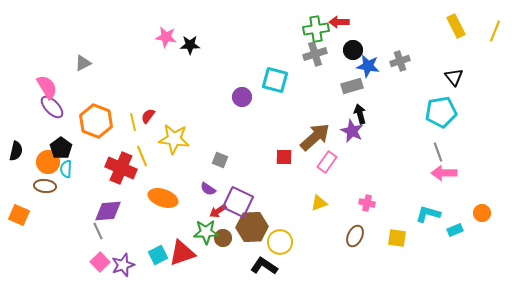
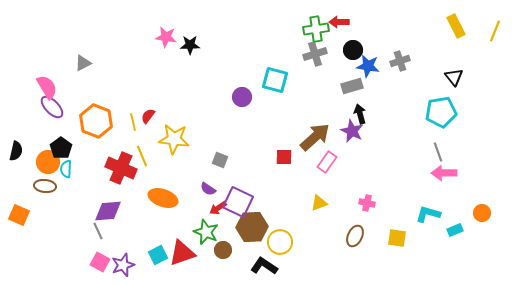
red arrow at (218, 211): moved 3 px up
green star at (206, 232): rotated 25 degrees clockwise
brown circle at (223, 238): moved 12 px down
pink square at (100, 262): rotated 18 degrees counterclockwise
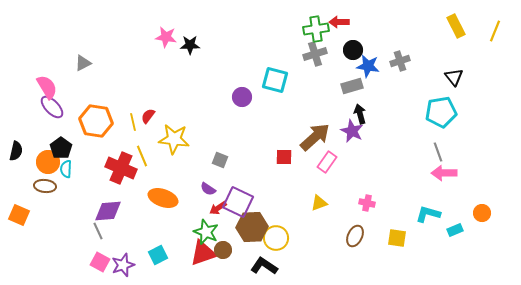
orange hexagon at (96, 121): rotated 12 degrees counterclockwise
yellow circle at (280, 242): moved 4 px left, 4 px up
red triangle at (182, 253): moved 21 px right
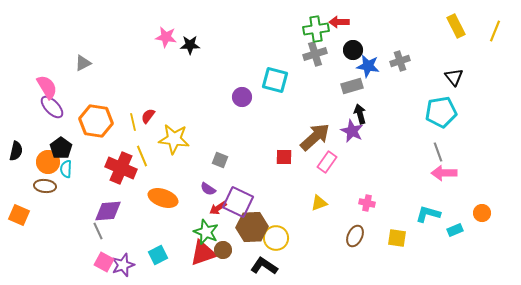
pink square at (100, 262): moved 4 px right
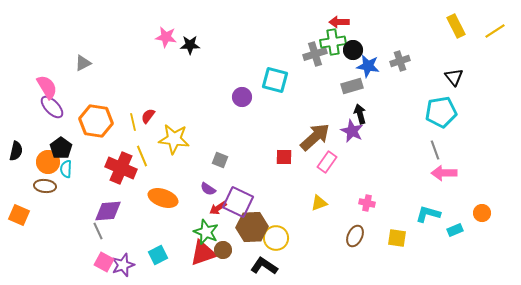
green cross at (316, 29): moved 17 px right, 13 px down
yellow line at (495, 31): rotated 35 degrees clockwise
gray line at (438, 152): moved 3 px left, 2 px up
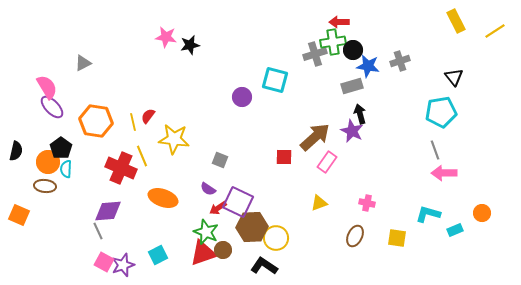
yellow rectangle at (456, 26): moved 5 px up
black star at (190, 45): rotated 12 degrees counterclockwise
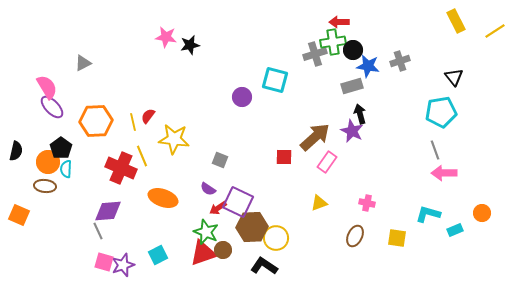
orange hexagon at (96, 121): rotated 12 degrees counterclockwise
pink square at (104, 262): rotated 12 degrees counterclockwise
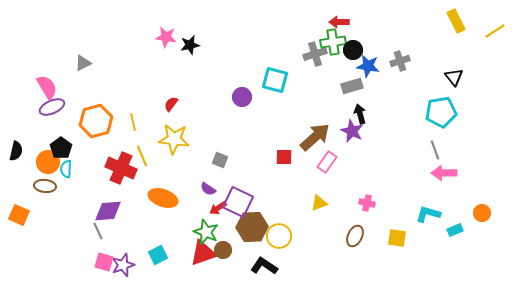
purple ellipse at (52, 107): rotated 70 degrees counterclockwise
red semicircle at (148, 116): moved 23 px right, 12 px up
orange hexagon at (96, 121): rotated 12 degrees counterclockwise
yellow circle at (276, 238): moved 3 px right, 2 px up
